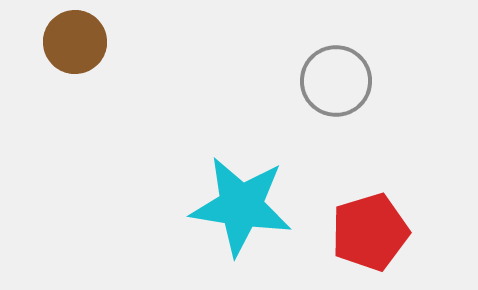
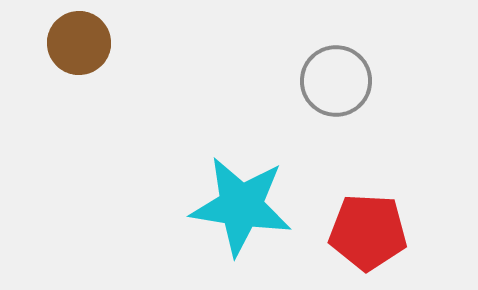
brown circle: moved 4 px right, 1 px down
red pentagon: moved 2 px left; rotated 20 degrees clockwise
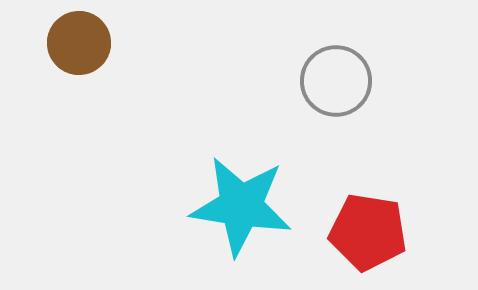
red pentagon: rotated 6 degrees clockwise
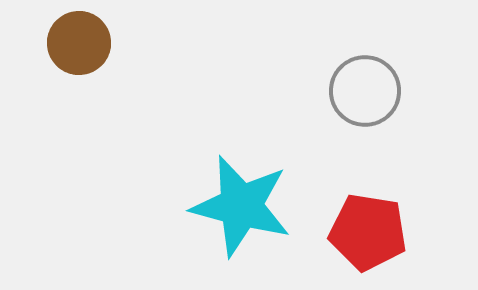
gray circle: moved 29 px right, 10 px down
cyan star: rotated 6 degrees clockwise
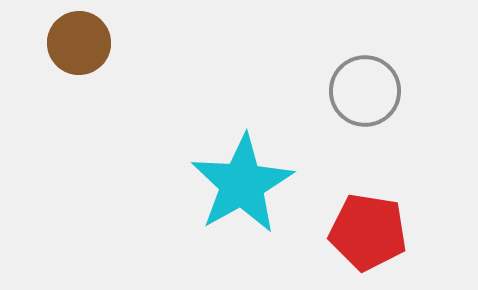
cyan star: moved 1 px right, 22 px up; rotated 28 degrees clockwise
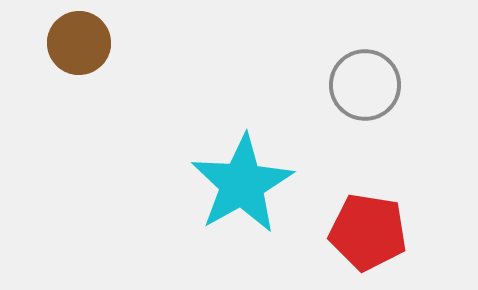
gray circle: moved 6 px up
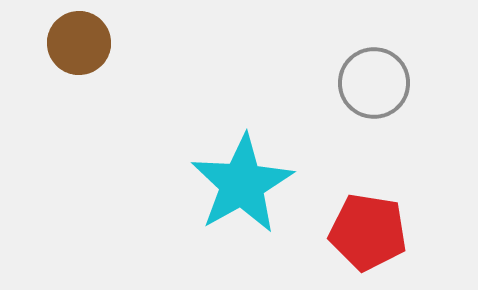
gray circle: moved 9 px right, 2 px up
